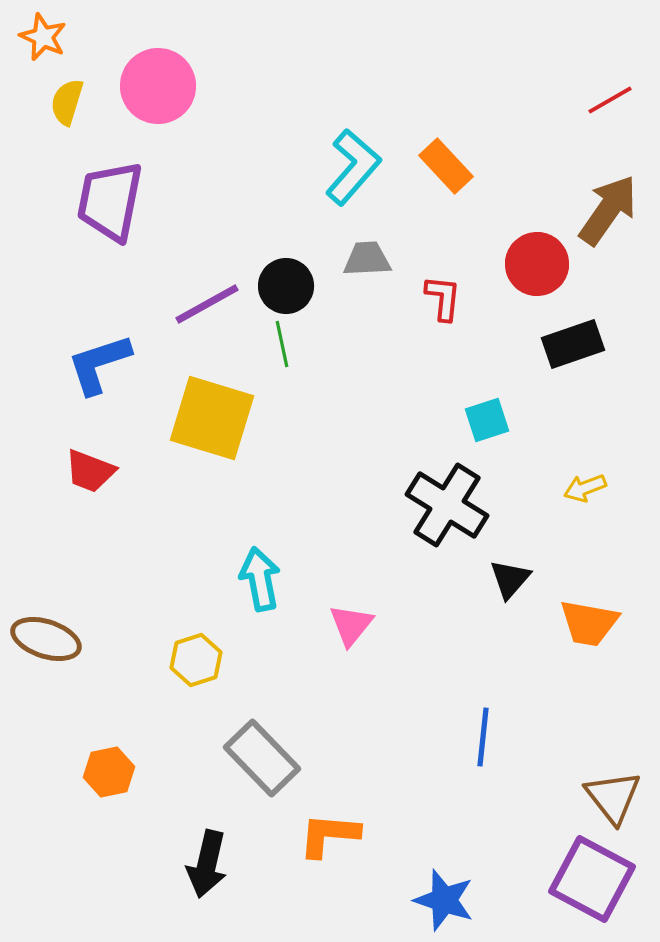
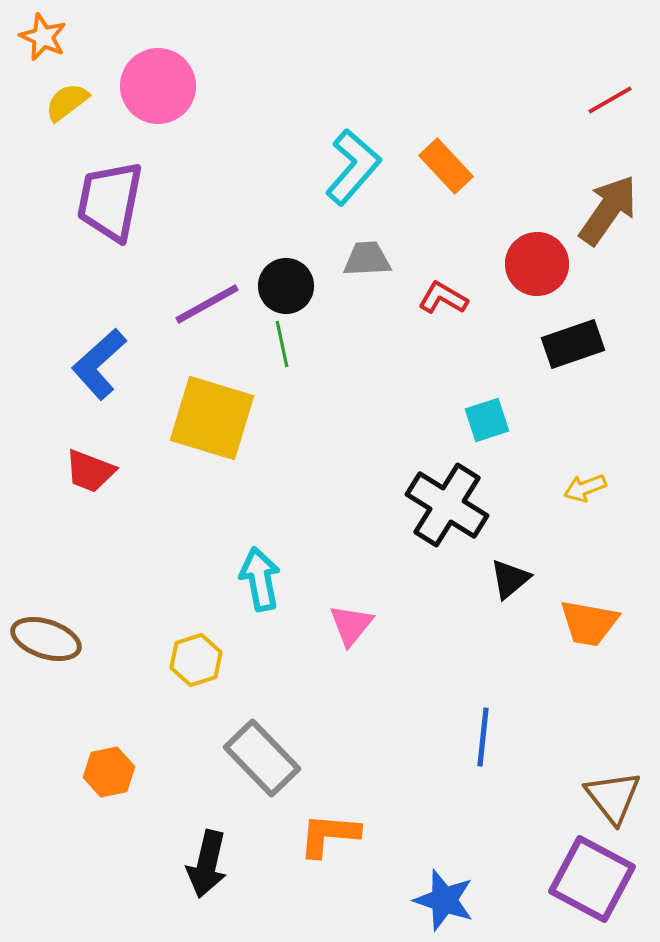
yellow semicircle: rotated 36 degrees clockwise
red L-shape: rotated 66 degrees counterclockwise
blue L-shape: rotated 24 degrees counterclockwise
black triangle: rotated 9 degrees clockwise
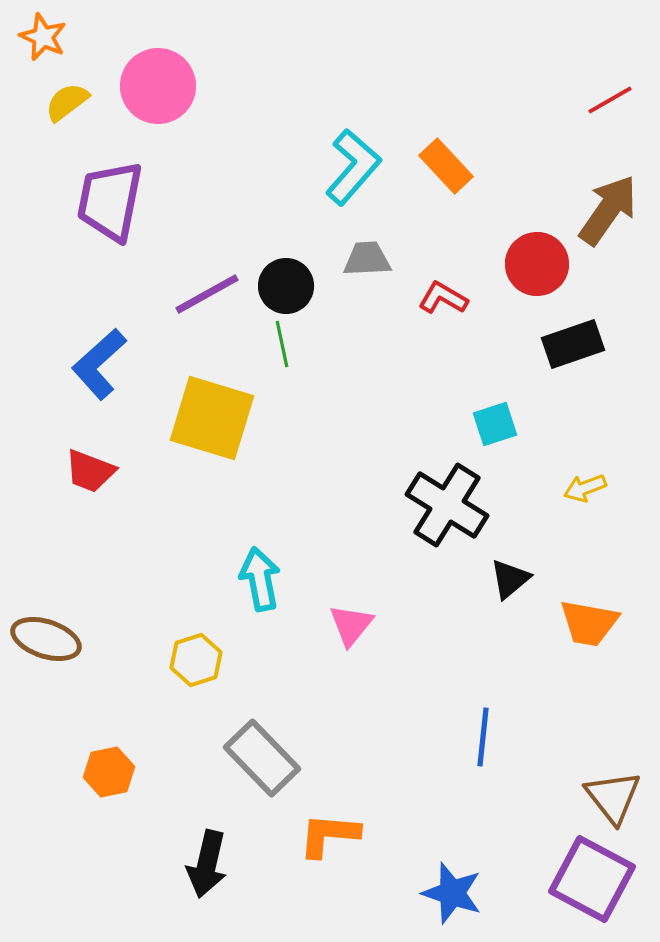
purple line: moved 10 px up
cyan square: moved 8 px right, 4 px down
blue star: moved 8 px right, 7 px up
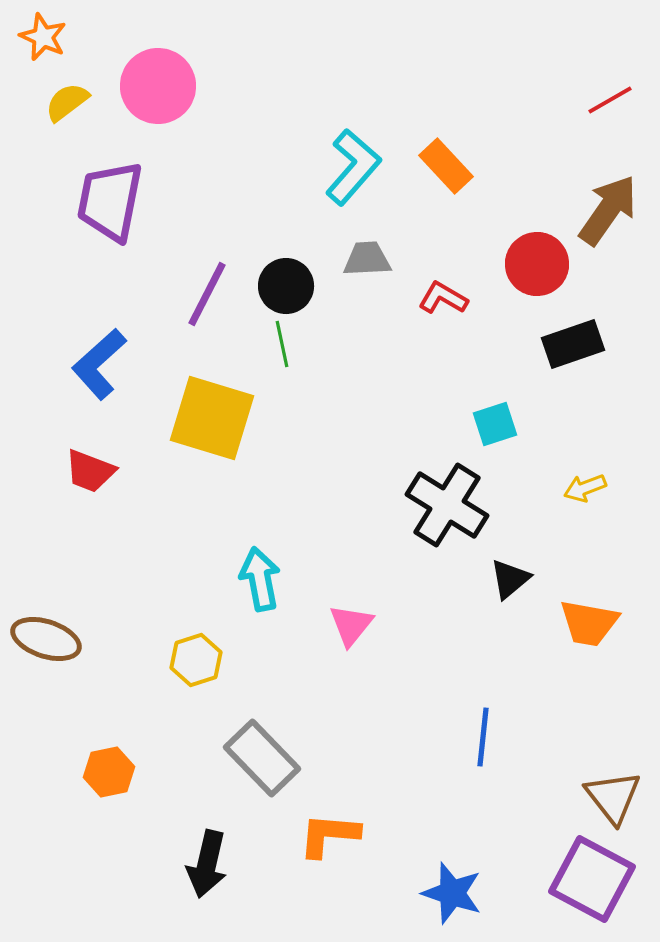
purple line: rotated 34 degrees counterclockwise
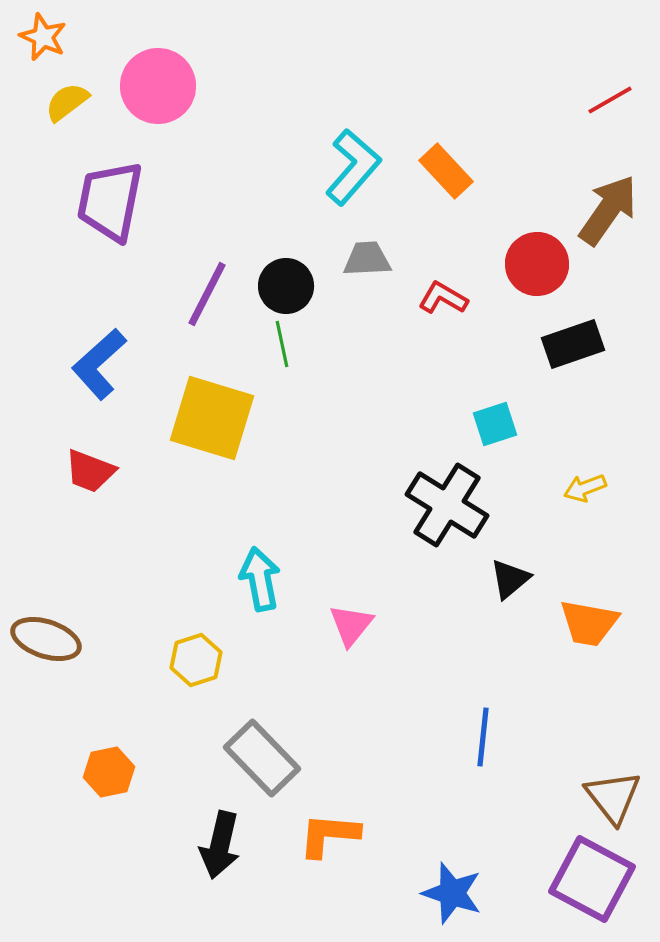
orange rectangle: moved 5 px down
black arrow: moved 13 px right, 19 px up
